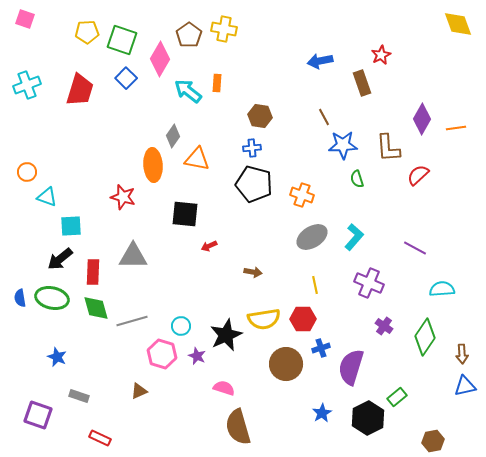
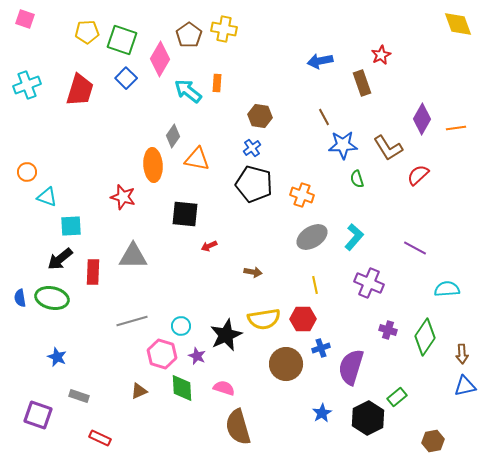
blue cross at (252, 148): rotated 30 degrees counterclockwise
brown L-shape at (388, 148): rotated 28 degrees counterclockwise
cyan semicircle at (442, 289): moved 5 px right
green diamond at (96, 308): moved 86 px right, 80 px down; rotated 12 degrees clockwise
purple cross at (384, 326): moved 4 px right, 4 px down; rotated 18 degrees counterclockwise
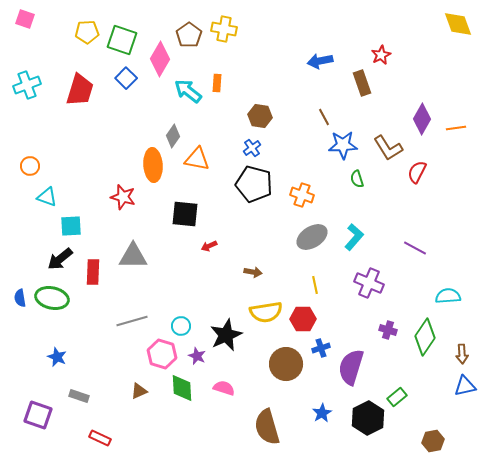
orange circle at (27, 172): moved 3 px right, 6 px up
red semicircle at (418, 175): moved 1 px left, 3 px up; rotated 20 degrees counterclockwise
cyan semicircle at (447, 289): moved 1 px right, 7 px down
yellow semicircle at (264, 319): moved 2 px right, 7 px up
brown semicircle at (238, 427): moved 29 px right
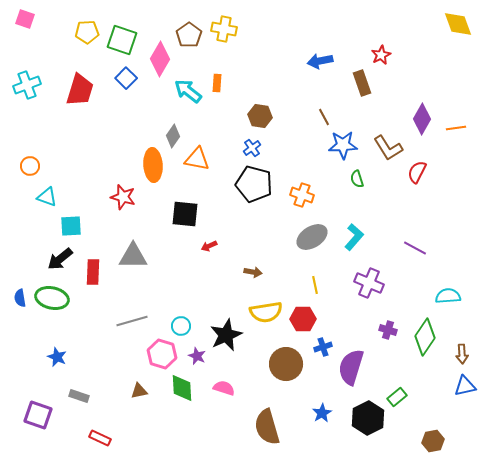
blue cross at (321, 348): moved 2 px right, 1 px up
brown triangle at (139, 391): rotated 12 degrees clockwise
